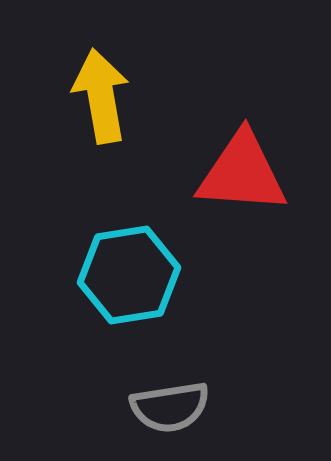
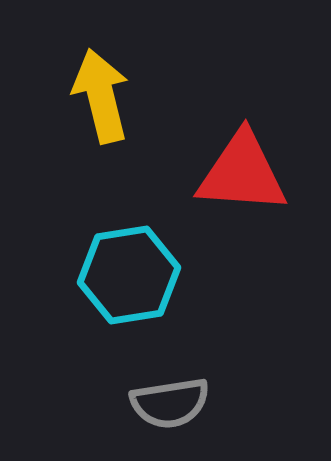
yellow arrow: rotated 4 degrees counterclockwise
gray semicircle: moved 4 px up
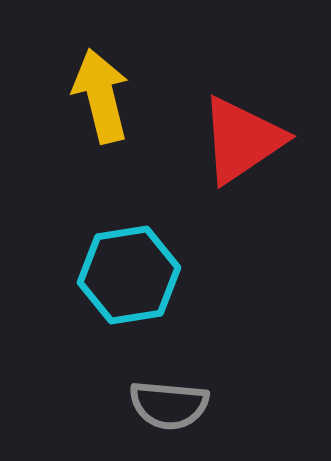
red triangle: moved 33 px up; rotated 38 degrees counterclockwise
gray semicircle: moved 1 px left, 2 px down; rotated 14 degrees clockwise
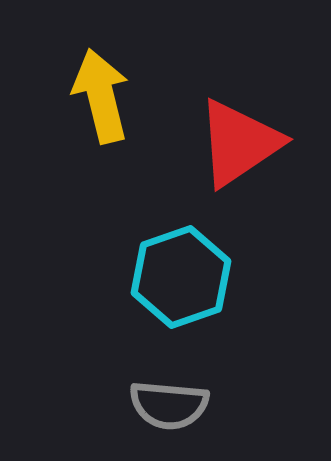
red triangle: moved 3 px left, 3 px down
cyan hexagon: moved 52 px right, 2 px down; rotated 10 degrees counterclockwise
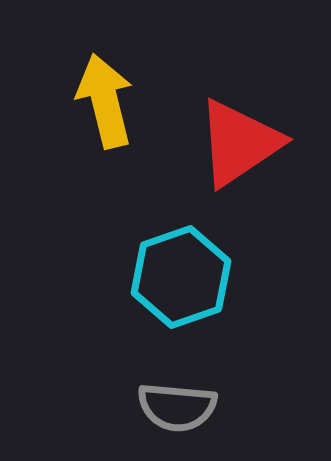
yellow arrow: moved 4 px right, 5 px down
gray semicircle: moved 8 px right, 2 px down
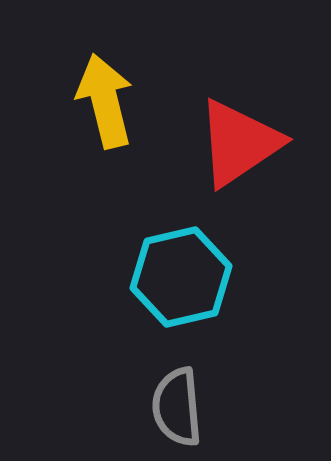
cyan hexagon: rotated 6 degrees clockwise
gray semicircle: rotated 80 degrees clockwise
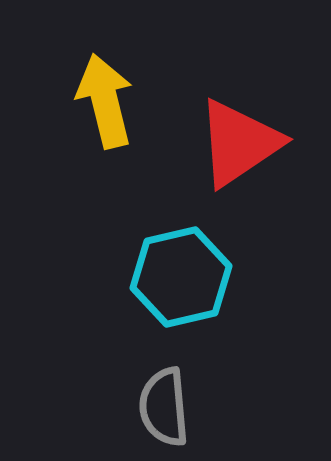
gray semicircle: moved 13 px left
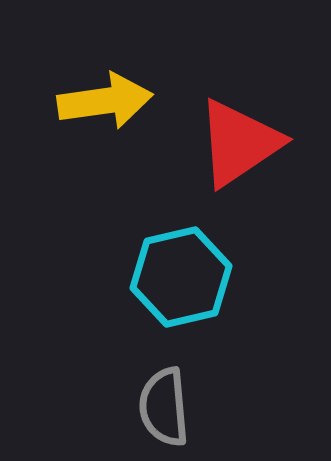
yellow arrow: rotated 96 degrees clockwise
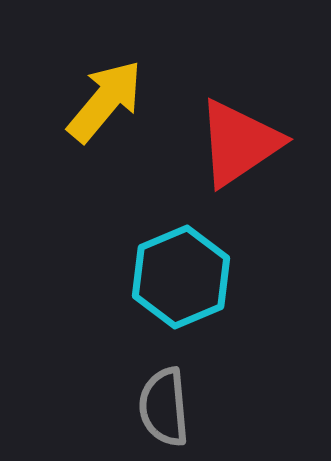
yellow arrow: rotated 42 degrees counterclockwise
cyan hexagon: rotated 10 degrees counterclockwise
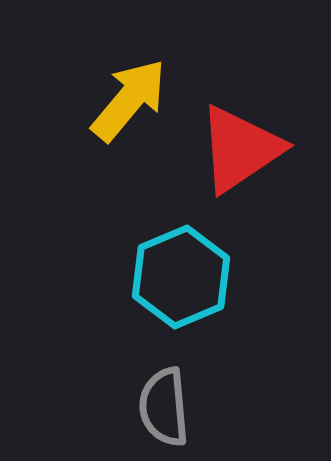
yellow arrow: moved 24 px right, 1 px up
red triangle: moved 1 px right, 6 px down
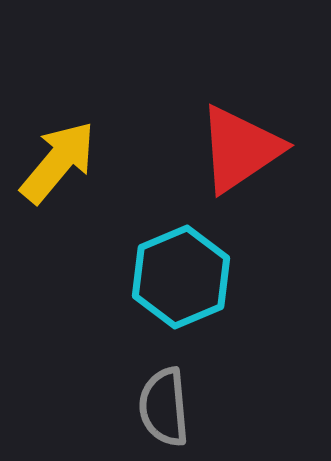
yellow arrow: moved 71 px left, 62 px down
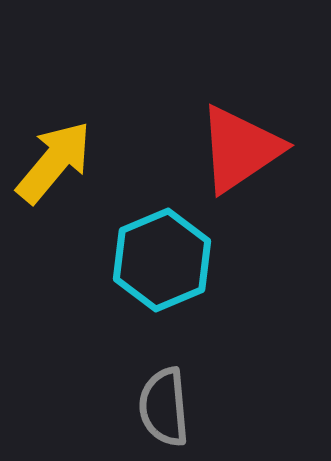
yellow arrow: moved 4 px left
cyan hexagon: moved 19 px left, 17 px up
